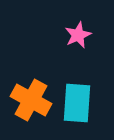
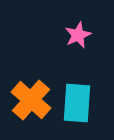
orange cross: rotated 12 degrees clockwise
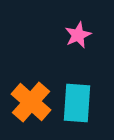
orange cross: moved 2 px down
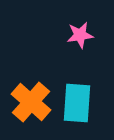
pink star: moved 2 px right; rotated 16 degrees clockwise
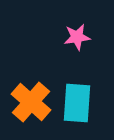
pink star: moved 3 px left, 2 px down
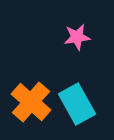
cyan rectangle: moved 1 px down; rotated 33 degrees counterclockwise
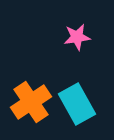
orange cross: rotated 15 degrees clockwise
